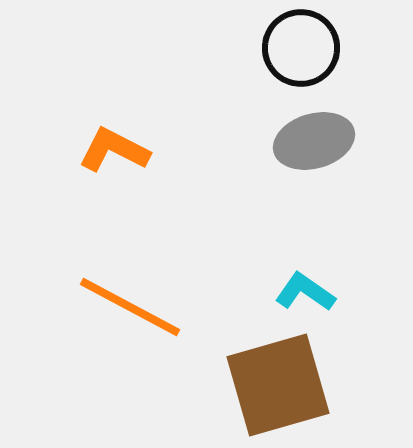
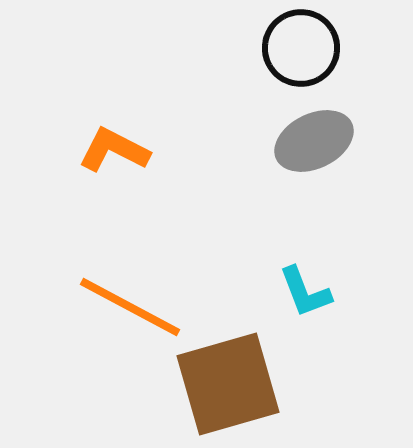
gray ellipse: rotated 10 degrees counterclockwise
cyan L-shape: rotated 146 degrees counterclockwise
brown square: moved 50 px left, 1 px up
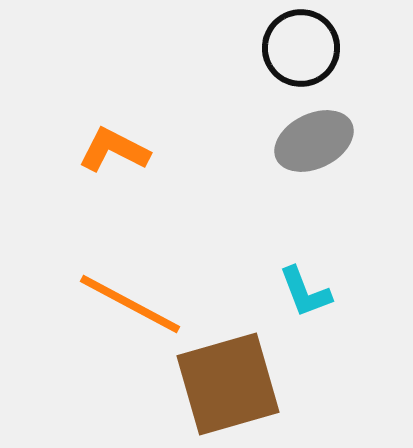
orange line: moved 3 px up
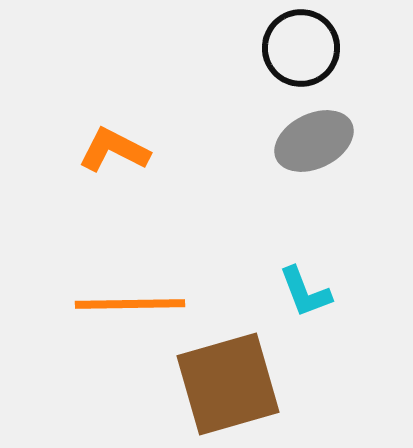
orange line: rotated 29 degrees counterclockwise
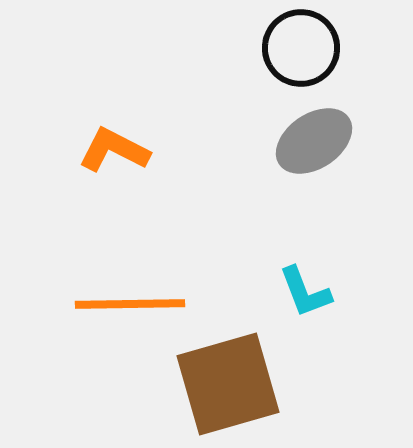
gray ellipse: rotated 8 degrees counterclockwise
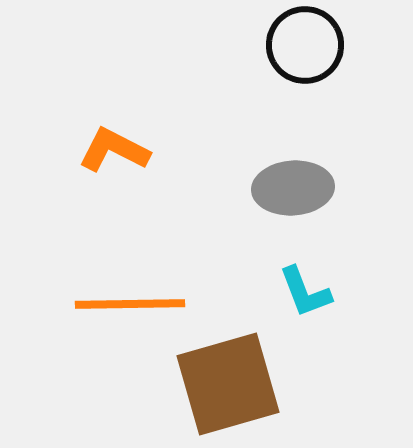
black circle: moved 4 px right, 3 px up
gray ellipse: moved 21 px left, 47 px down; rotated 30 degrees clockwise
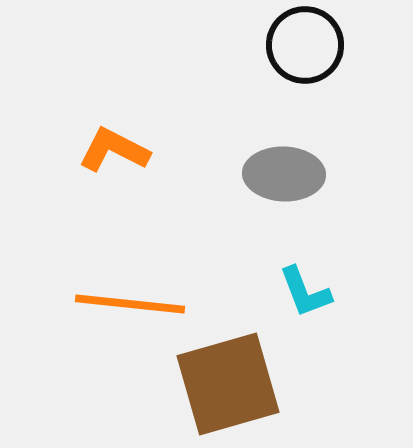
gray ellipse: moved 9 px left, 14 px up; rotated 6 degrees clockwise
orange line: rotated 7 degrees clockwise
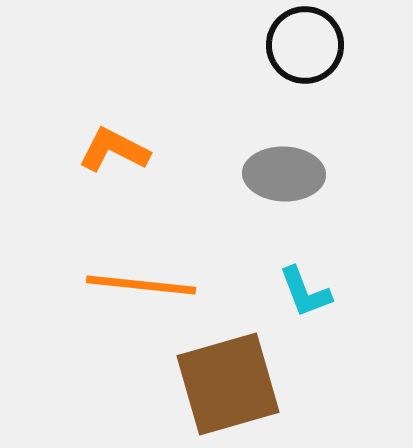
orange line: moved 11 px right, 19 px up
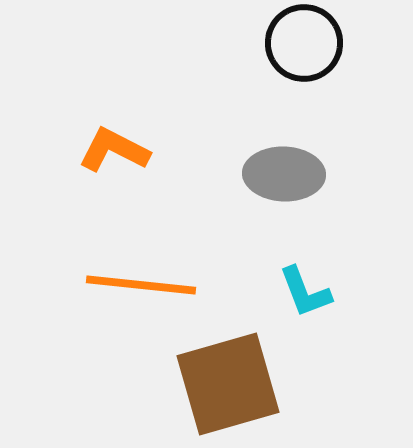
black circle: moved 1 px left, 2 px up
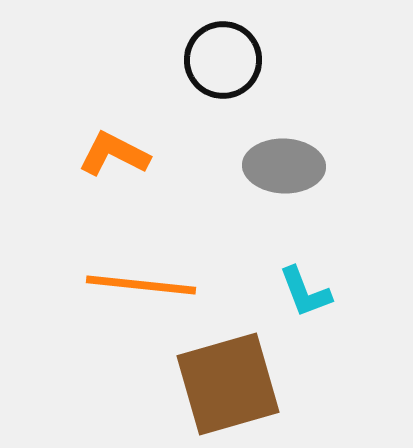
black circle: moved 81 px left, 17 px down
orange L-shape: moved 4 px down
gray ellipse: moved 8 px up
